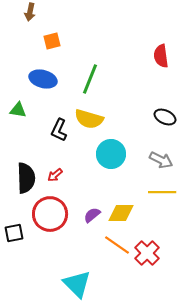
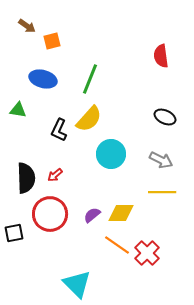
brown arrow: moved 3 px left, 14 px down; rotated 66 degrees counterclockwise
yellow semicircle: rotated 64 degrees counterclockwise
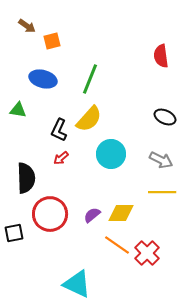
red arrow: moved 6 px right, 17 px up
cyan triangle: rotated 20 degrees counterclockwise
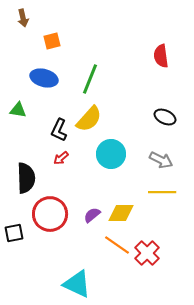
brown arrow: moved 4 px left, 8 px up; rotated 42 degrees clockwise
blue ellipse: moved 1 px right, 1 px up
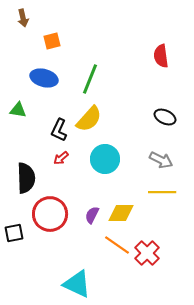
cyan circle: moved 6 px left, 5 px down
purple semicircle: rotated 24 degrees counterclockwise
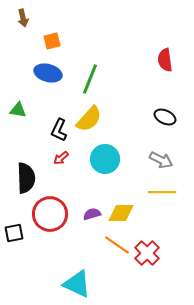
red semicircle: moved 4 px right, 4 px down
blue ellipse: moved 4 px right, 5 px up
purple semicircle: moved 1 px up; rotated 48 degrees clockwise
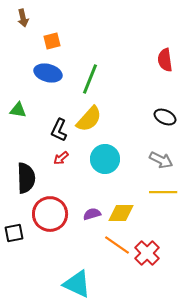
yellow line: moved 1 px right
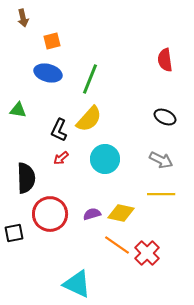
yellow line: moved 2 px left, 2 px down
yellow diamond: rotated 12 degrees clockwise
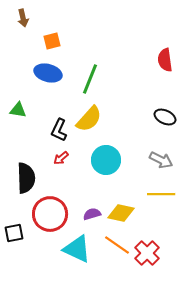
cyan circle: moved 1 px right, 1 px down
cyan triangle: moved 35 px up
